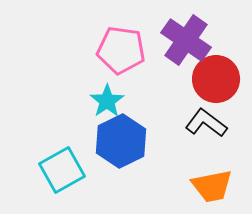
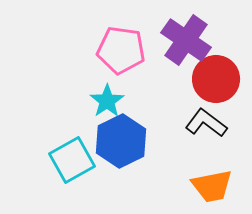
cyan square: moved 10 px right, 10 px up
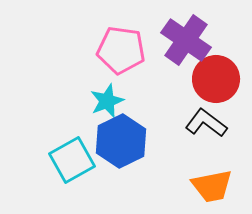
cyan star: rotated 12 degrees clockwise
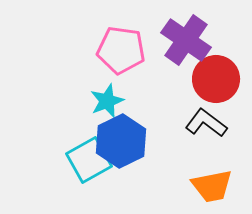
cyan square: moved 17 px right
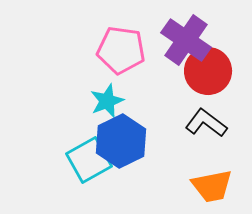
red circle: moved 8 px left, 8 px up
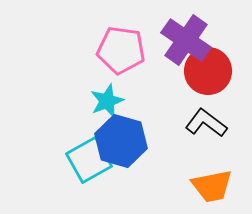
blue hexagon: rotated 18 degrees counterclockwise
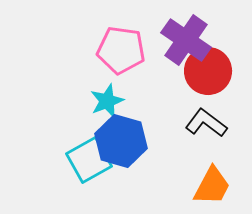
orange trapezoid: rotated 51 degrees counterclockwise
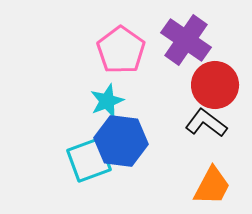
pink pentagon: rotated 27 degrees clockwise
red circle: moved 7 px right, 14 px down
blue hexagon: rotated 9 degrees counterclockwise
cyan square: rotated 9 degrees clockwise
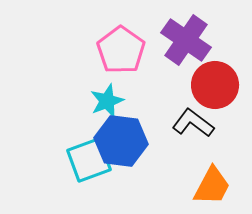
black L-shape: moved 13 px left
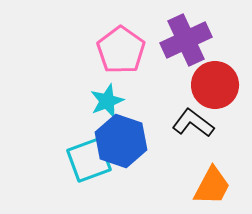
purple cross: rotated 30 degrees clockwise
blue hexagon: rotated 12 degrees clockwise
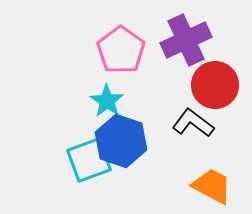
cyan star: rotated 16 degrees counterclockwise
orange trapezoid: rotated 90 degrees counterclockwise
